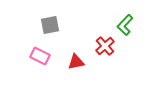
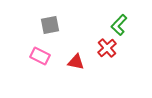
green L-shape: moved 6 px left
red cross: moved 2 px right, 2 px down
red triangle: rotated 24 degrees clockwise
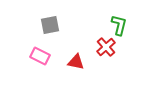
green L-shape: rotated 150 degrees clockwise
red cross: moved 1 px left, 1 px up
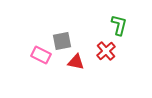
gray square: moved 12 px right, 16 px down
red cross: moved 4 px down
pink rectangle: moved 1 px right, 1 px up
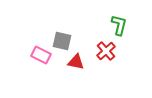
gray square: rotated 24 degrees clockwise
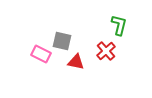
pink rectangle: moved 1 px up
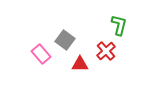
gray square: moved 3 px right, 1 px up; rotated 24 degrees clockwise
pink rectangle: rotated 24 degrees clockwise
red triangle: moved 4 px right, 2 px down; rotated 12 degrees counterclockwise
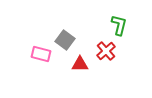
pink rectangle: rotated 36 degrees counterclockwise
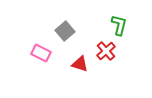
gray square: moved 9 px up; rotated 12 degrees clockwise
pink rectangle: moved 1 px up; rotated 12 degrees clockwise
red triangle: rotated 18 degrees clockwise
